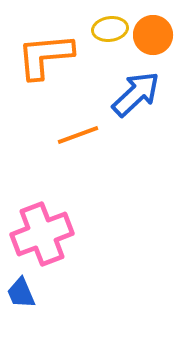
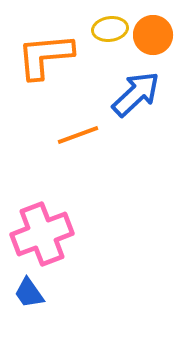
blue trapezoid: moved 8 px right; rotated 12 degrees counterclockwise
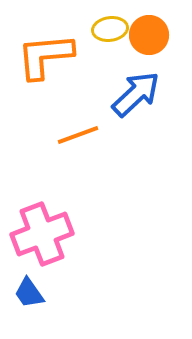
orange circle: moved 4 px left
